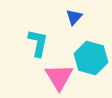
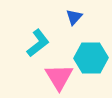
cyan L-shape: rotated 40 degrees clockwise
cyan hexagon: rotated 16 degrees counterclockwise
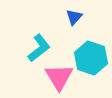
cyan L-shape: moved 1 px right, 5 px down
cyan hexagon: rotated 20 degrees clockwise
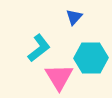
cyan hexagon: rotated 20 degrees counterclockwise
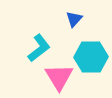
blue triangle: moved 2 px down
cyan hexagon: moved 1 px up
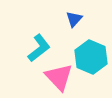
cyan hexagon: rotated 24 degrees clockwise
pink triangle: rotated 12 degrees counterclockwise
